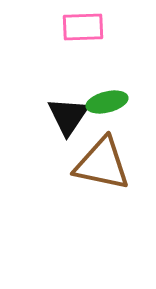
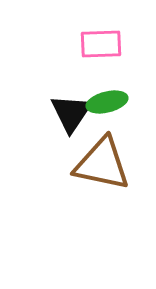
pink rectangle: moved 18 px right, 17 px down
black triangle: moved 3 px right, 3 px up
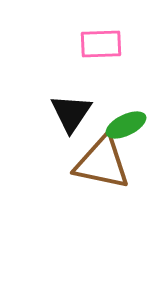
green ellipse: moved 19 px right, 23 px down; rotated 12 degrees counterclockwise
brown triangle: moved 1 px up
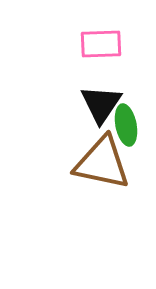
black triangle: moved 30 px right, 9 px up
green ellipse: rotated 75 degrees counterclockwise
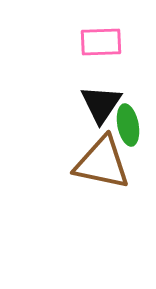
pink rectangle: moved 2 px up
green ellipse: moved 2 px right
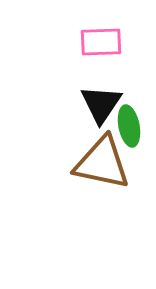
green ellipse: moved 1 px right, 1 px down
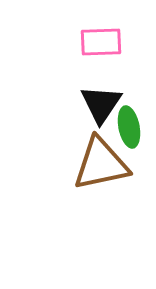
green ellipse: moved 1 px down
brown triangle: moved 1 px left, 1 px down; rotated 24 degrees counterclockwise
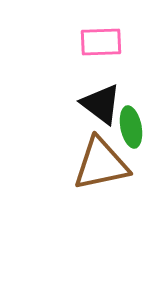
black triangle: rotated 27 degrees counterclockwise
green ellipse: moved 2 px right
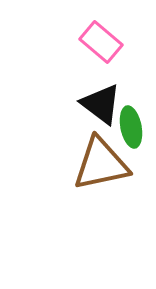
pink rectangle: rotated 42 degrees clockwise
